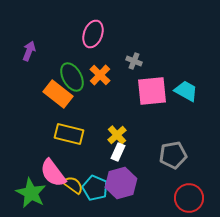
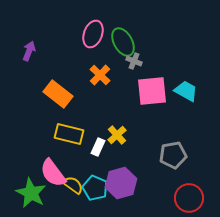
green ellipse: moved 51 px right, 35 px up
white rectangle: moved 20 px left, 5 px up
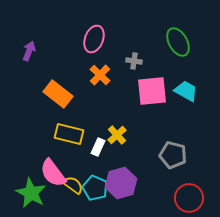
pink ellipse: moved 1 px right, 5 px down
green ellipse: moved 55 px right
gray cross: rotated 14 degrees counterclockwise
gray pentagon: rotated 24 degrees clockwise
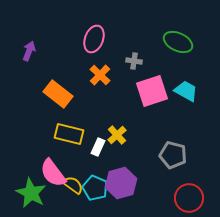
green ellipse: rotated 36 degrees counterclockwise
pink square: rotated 12 degrees counterclockwise
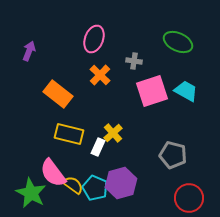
yellow cross: moved 4 px left, 2 px up
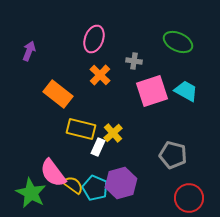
yellow rectangle: moved 12 px right, 5 px up
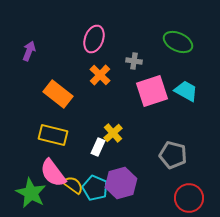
yellow rectangle: moved 28 px left, 6 px down
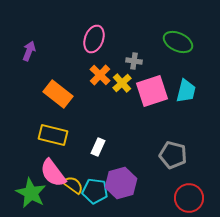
cyan trapezoid: rotated 75 degrees clockwise
yellow cross: moved 9 px right, 50 px up
cyan pentagon: moved 3 px down; rotated 15 degrees counterclockwise
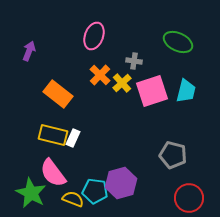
pink ellipse: moved 3 px up
white rectangle: moved 25 px left, 9 px up
yellow semicircle: moved 14 px down; rotated 15 degrees counterclockwise
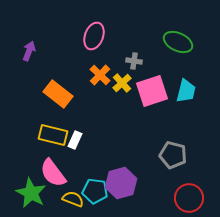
white rectangle: moved 2 px right, 2 px down
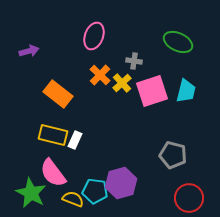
purple arrow: rotated 54 degrees clockwise
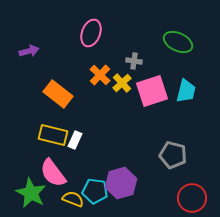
pink ellipse: moved 3 px left, 3 px up
red circle: moved 3 px right
